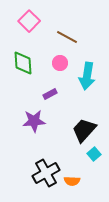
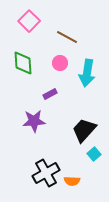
cyan arrow: moved 3 px up
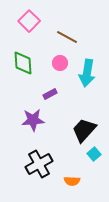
purple star: moved 1 px left, 1 px up
black cross: moved 7 px left, 9 px up
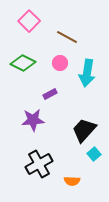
green diamond: rotated 60 degrees counterclockwise
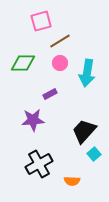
pink square: moved 12 px right; rotated 30 degrees clockwise
brown line: moved 7 px left, 4 px down; rotated 60 degrees counterclockwise
green diamond: rotated 25 degrees counterclockwise
black trapezoid: moved 1 px down
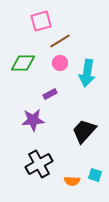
cyan square: moved 1 px right, 21 px down; rotated 32 degrees counterclockwise
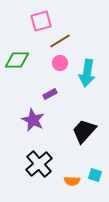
green diamond: moved 6 px left, 3 px up
purple star: rotated 30 degrees clockwise
black cross: rotated 12 degrees counterclockwise
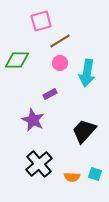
cyan square: moved 1 px up
orange semicircle: moved 4 px up
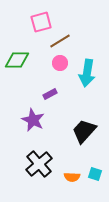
pink square: moved 1 px down
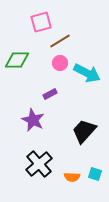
cyan arrow: rotated 72 degrees counterclockwise
